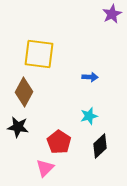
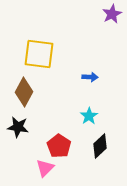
cyan star: rotated 18 degrees counterclockwise
red pentagon: moved 4 px down
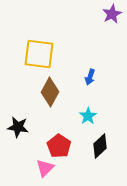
blue arrow: rotated 105 degrees clockwise
brown diamond: moved 26 px right
cyan star: moved 1 px left
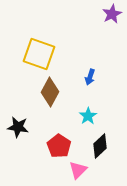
yellow square: rotated 12 degrees clockwise
pink triangle: moved 33 px right, 2 px down
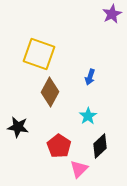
pink triangle: moved 1 px right, 1 px up
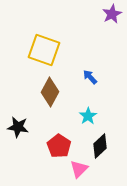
yellow square: moved 5 px right, 4 px up
blue arrow: rotated 119 degrees clockwise
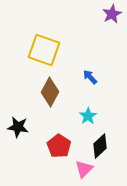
pink triangle: moved 5 px right
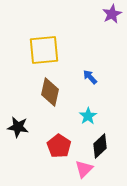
yellow square: rotated 24 degrees counterclockwise
brown diamond: rotated 16 degrees counterclockwise
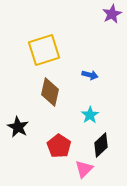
yellow square: rotated 12 degrees counterclockwise
blue arrow: moved 2 px up; rotated 147 degrees clockwise
cyan star: moved 2 px right, 1 px up
black star: rotated 20 degrees clockwise
black diamond: moved 1 px right, 1 px up
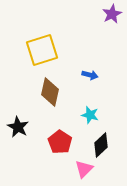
yellow square: moved 2 px left
cyan star: rotated 24 degrees counterclockwise
red pentagon: moved 1 px right, 4 px up
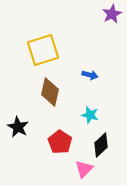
yellow square: moved 1 px right
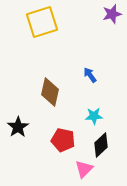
purple star: rotated 12 degrees clockwise
yellow square: moved 1 px left, 28 px up
blue arrow: rotated 140 degrees counterclockwise
cyan star: moved 4 px right, 1 px down; rotated 18 degrees counterclockwise
black star: rotated 10 degrees clockwise
red pentagon: moved 3 px right, 2 px up; rotated 20 degrees counterclockwise
